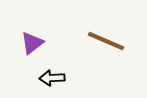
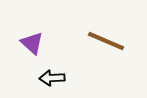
purple triangle: rotated 40 degrees counterclockwise
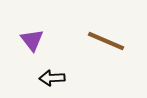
purple triangle: moved 3 px up; rotated 10 degrees clockwise
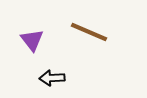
brown line: moved 17 px left, 9 px up
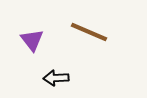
black arrow: moved 4 px right
